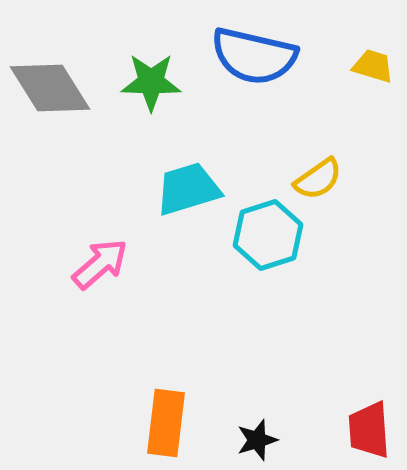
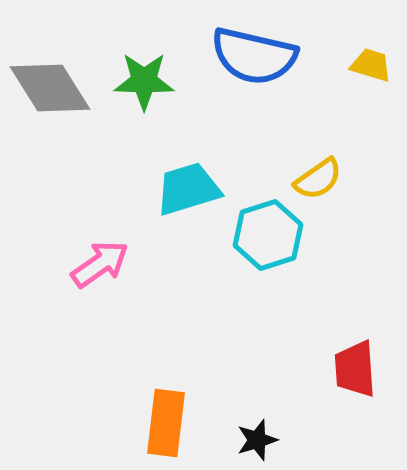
yellow trapezoid: moved 2 px left, 1 px up
green star: moved 7 px left, 1 px up
pink arrow: rotated 6 degrees clockwise
red trapezoid: moved 14 px left, 61 px up
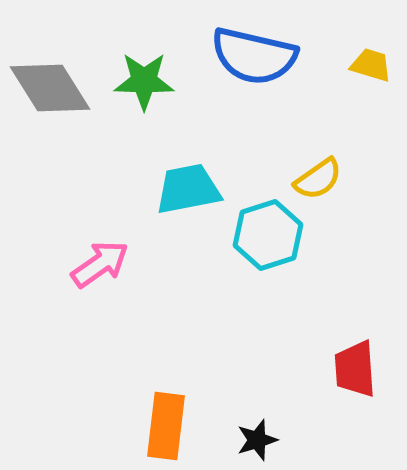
cyan trapezoid: rotated 6 degrees clockwise
orange rectangle: moved 3 px down
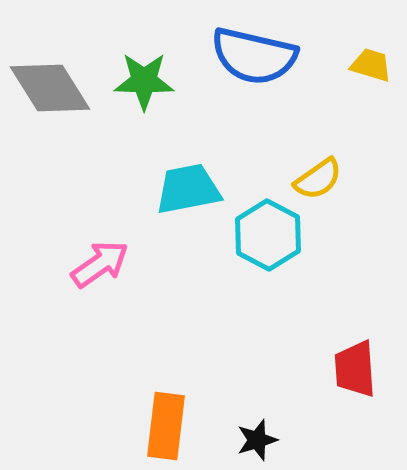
cyan hexagon: rotated 14 degrees counterclockwise
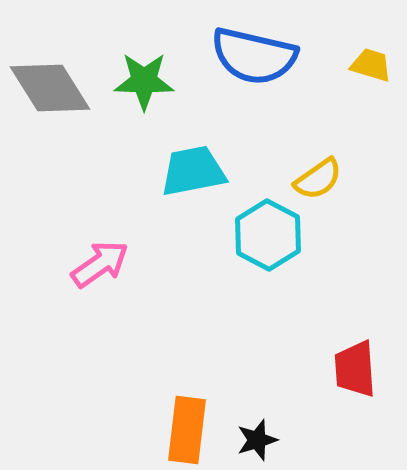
cyan trapezoid: moved 5 px right, 18 px up
orange rectangle: moved 21 px right, 4 px down
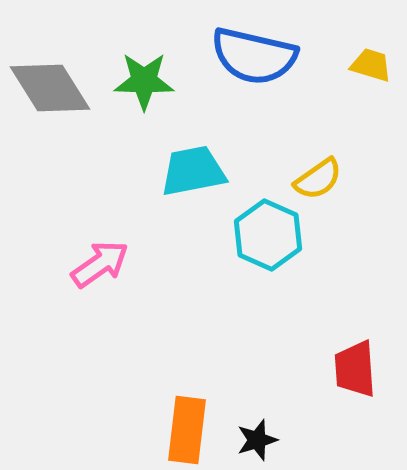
cyan hexagon: rotated 4 degrees counterclockwise
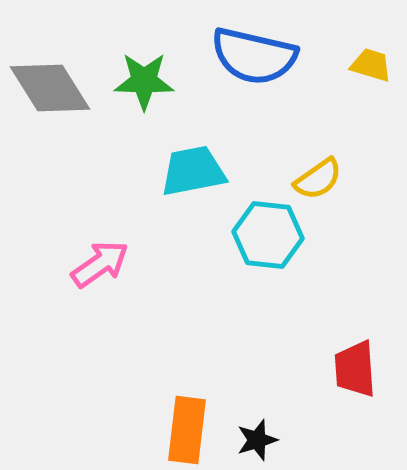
cyan hexagon: rotated 18 degrees counterclockwise
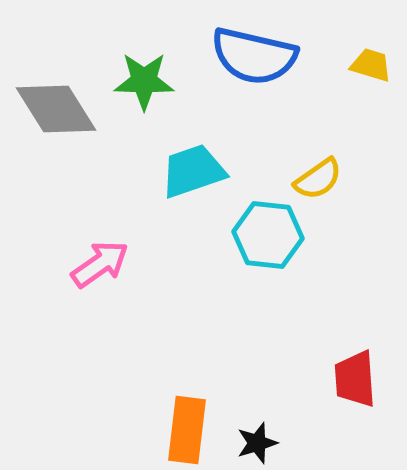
gray diamond: moved 6 px right, 21 px down
cyan trapezoid: rotated 8 degrees counterclockwise
red trapezoid: moved 10 px down
black star: moved 3 px down
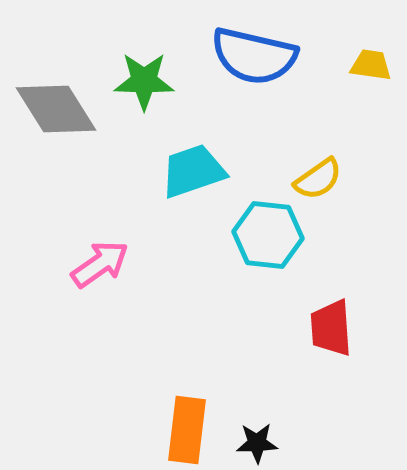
yellow trapezoid: rotated 9 degrees counterclockwise
red trapezoid: moved 24 px left, 51 px up
black star: rotated 15 degrees clockwise
